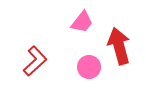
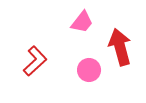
red arrow: moved 1 px right, 1 px down
pink circle: moved 3 px down
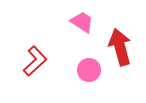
pink trapezoid: rotated 95 degrees counterclockwise
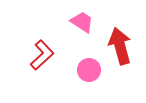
red arrow: moved 1 px up
red L-shape: moved 7 px right, 6 px up
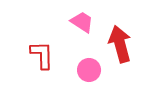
red arrow: moved 2 px up
red L-shape: rotated 48 degrees counterclockwise
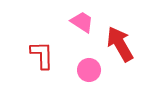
red arrow: rotated 15 degrees counterclockwise
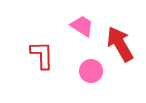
pink trapezoid: moved 4 px down
pink circle: moved 2 px right, 1 px down
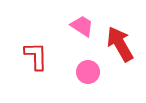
red L-shape: moved 6 px left, 1 px down
pink circle: moved 3 px left, 1 px down
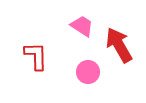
red arrow: moved 1 px left, 1 px down
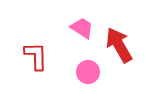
pink trapezoid: moved 2 px down
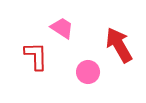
pink trapezoid: moved 20 px left
